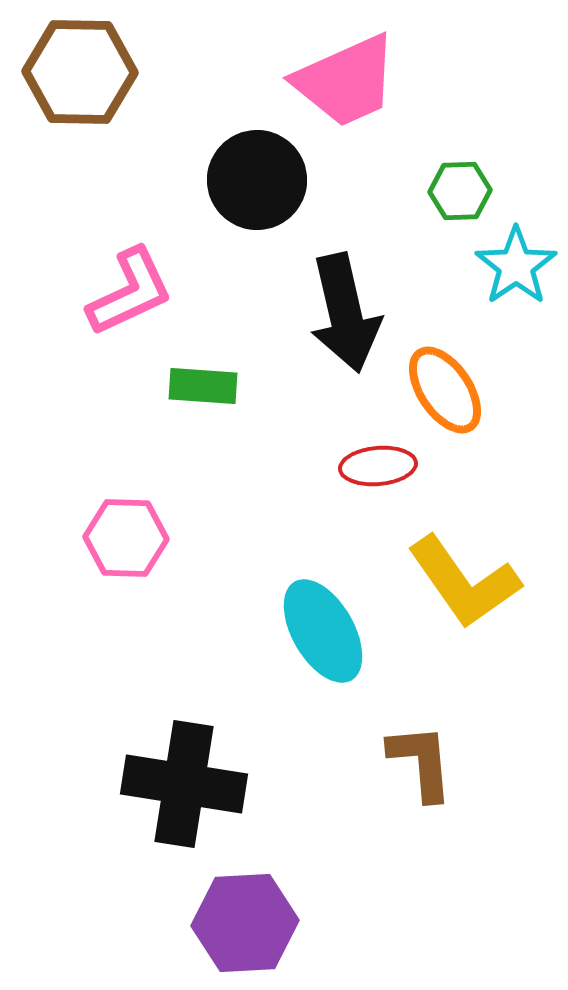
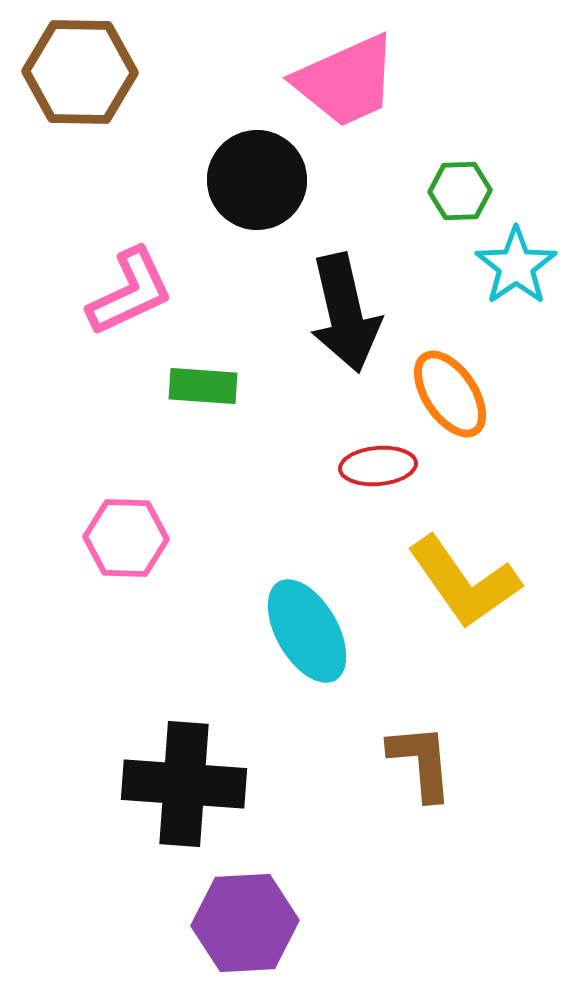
orange ellipse: moved 5 px right, 4 px down
cyan ellipse: moved 16 px left
black cross: rotated 5 degrees counterclockwise
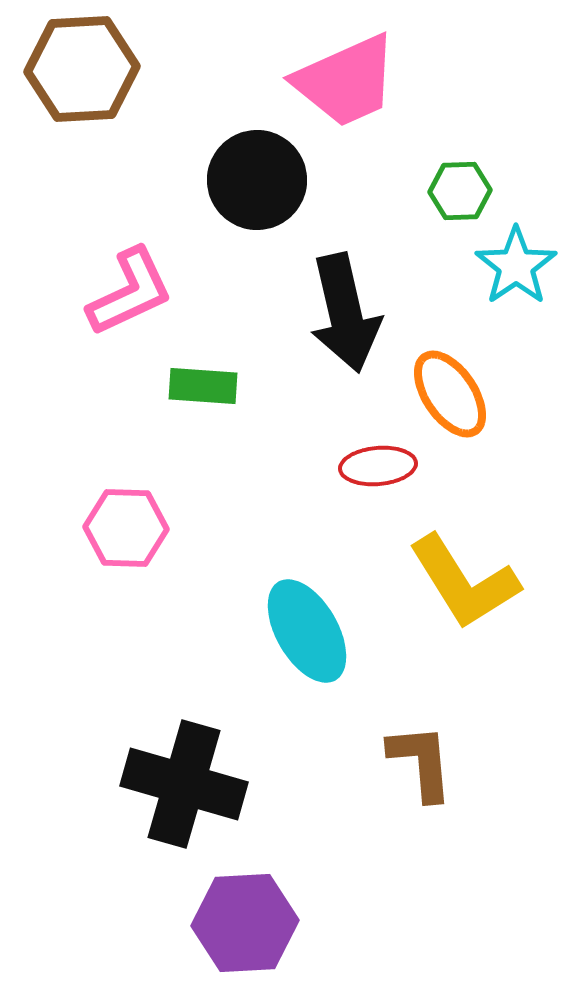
brown hexagon: moved 2 px right, 3 px up; rotated 4 degrees counterclockwise
pink hexagon: moved 10 px up
yellow L-shape: rotated 3 degrees clockwise
black cross: rotated 12 degrees clockwise
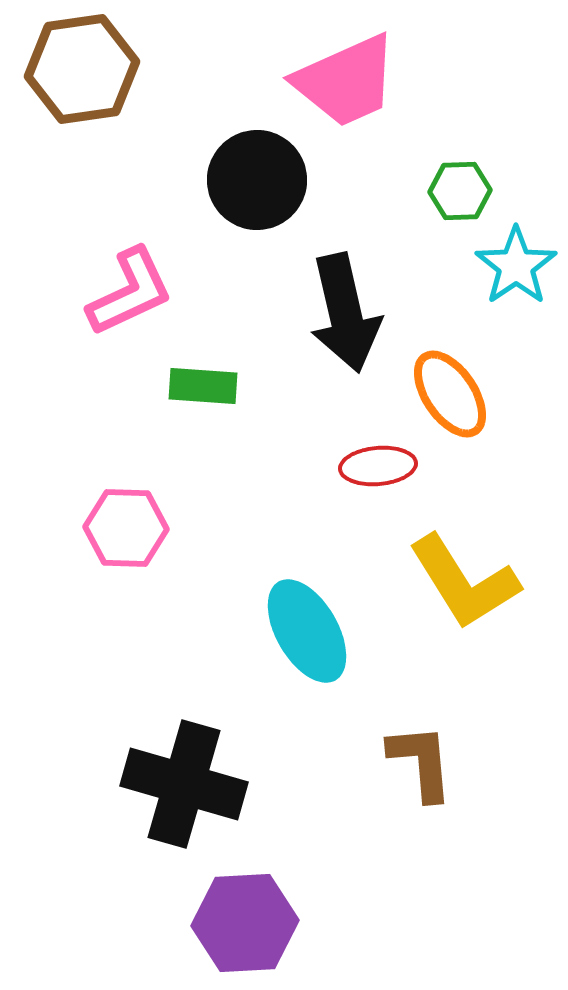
brown hexagon: rotated 5 degrees counterclockwise
